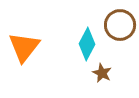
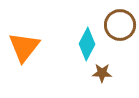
brown star: rotated 24 degrees counterclockwise
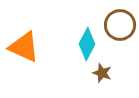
orange triangle: rotated 44 degrees counterclockwise
brown star: rotated 18 degrees clockwise
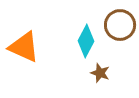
cyan diamond: moved 1 px left, 3 px up
brown star: moved 2 px left
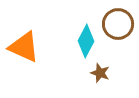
brown circle: moved 2 px left, 1 px up
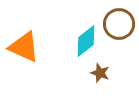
brown circle: moved 1 px right
cyan diamond: rotated 24 degrees clockwise
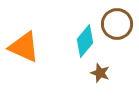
brown circle: moved 2 px left
cyan diamond: moved 1 px left; rotated 12 degrees counterclockwise
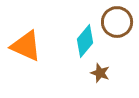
brown circle: moved 2 px up
orange triangle: moved 2 px right, 1 px up
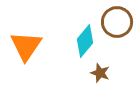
orange triangle: rotated 40 degrees clockwise
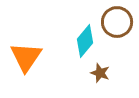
orange triangle: moved 11 px down
